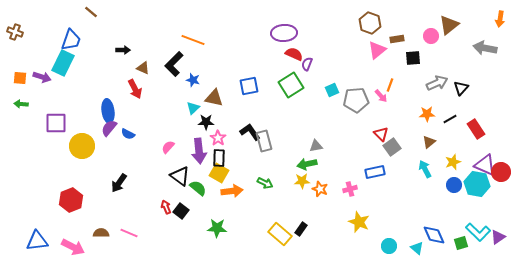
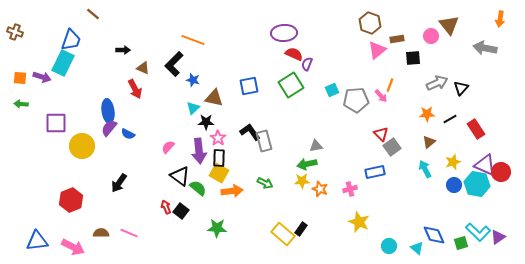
brown line at (91, 12): moved 2 px right, 2 px down
brown triangle at (449, 25): rotated 30 degrees counterclockwise
yellow rectangle at (280, 234): moved 3 px right
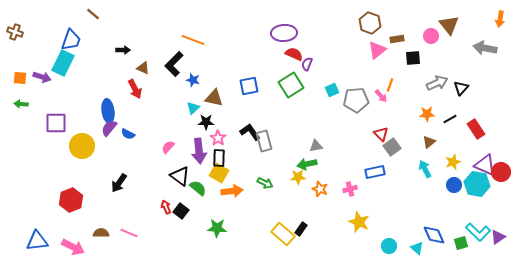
yellow star at (302, 181): moved 4 px left, 4 px up
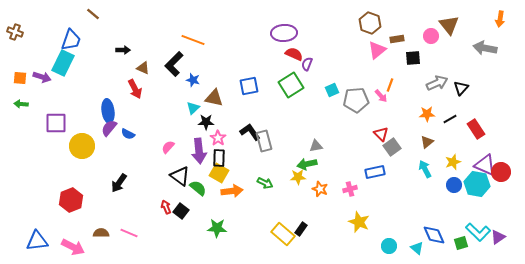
brown triangle at (429, 142): moved 2 px left
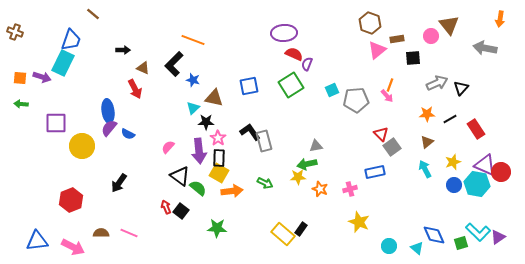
pink arrow at (381, 96): moved 6 px right
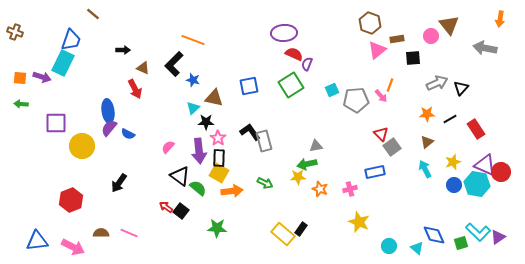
pink arrow at (387, 96): moved 6 px left
red arrow at (166, 207): rotated 32 degrees counterclockwise
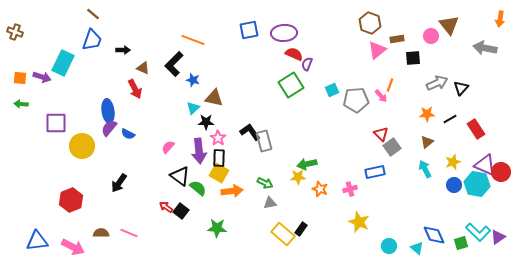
blue trapezoid at (71, 40): moved 21 px right
blue square at (249, 86): moved 56 px up
gray triangle at (316, 146): moved 46 px left, 57 px down
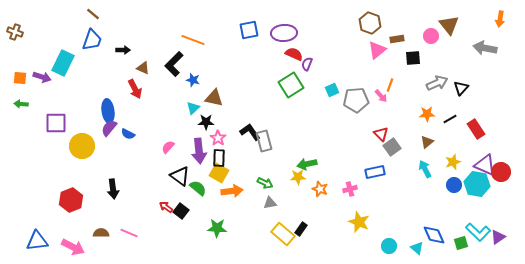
black arrow at (119, 183): moved 6 px left, 6 px down; rotated 42 degrees counterclockwise
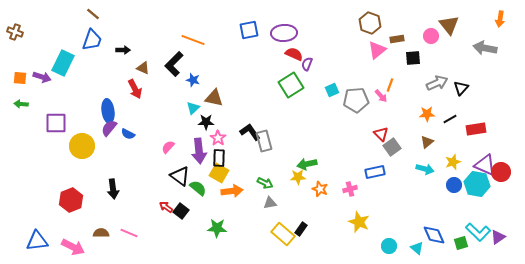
red rectangle at (476, 129): rotated 66 degrees counterclockwise
cyan arrow at (425, 169): rotated 132 degrees clockwise
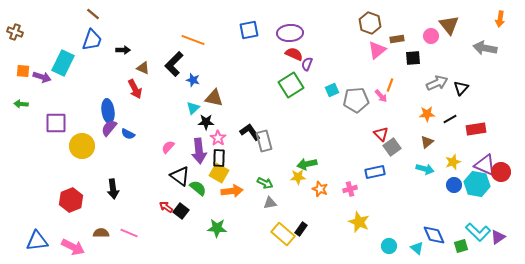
purple ellipse at (284, 33): moved 6 px right
orange square at (20, 78): moved 3 px right, 7 px up
green square at (461, 243): moved 3 px down
